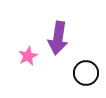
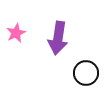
pink star: moved 12 px left, 23 px up
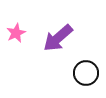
purple arrow: rotated 40 degrees clockwise
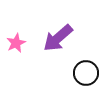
pink star: moved 10 px down
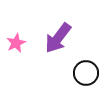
purple arrow: rotated 12 degrees counterclockwise
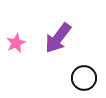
black circle: moved 2 px left, 5 px down
